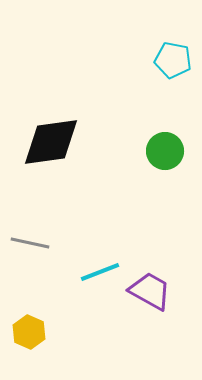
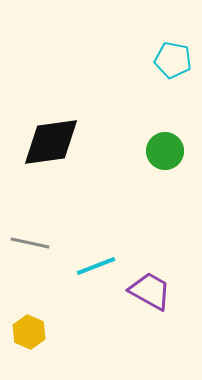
cyan line: moved 4 px left, 6 px up
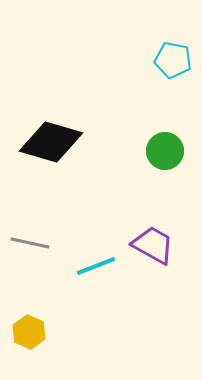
black diamond: rotated 24 degrees clockwise
purple trapezoid: moved 3 px right, 46 px up
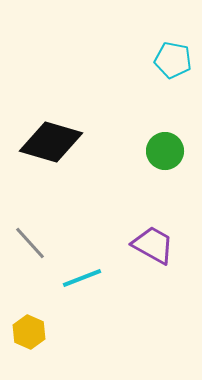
gray line: rotated 36 degrees clockwise
cyan line: moved 14 px left, 12 px down
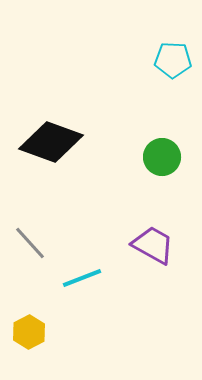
cyan pentagon: rotated 9 degrees counterclockwise
black diamond: rotated 4 degrees clockwise
green circle: moved 3 px left, 6 px down
yellow hexagon: rotated 8 degrees clockwise
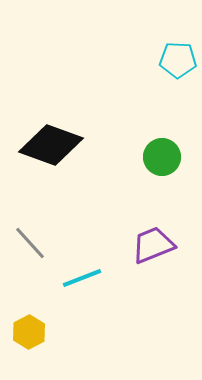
cyan pentagon: moved 5 px right
black diamond: moved 3 px down
purple trapezoid: rotated 51 degrees counterclockwise
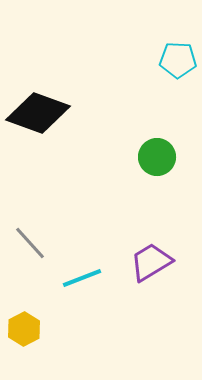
black diamond: moved 13 px left, 32 px up
green circle: moved 5 px left
purple trapezoid: moved 2 px left, 17 px down; rotated 9 degrees counterclockwise
yellow hexagon: moved 5 px left, 3 px up
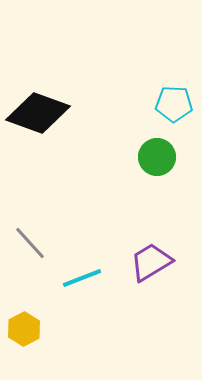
cyan pentagon: moved 4 px left, 44 px down
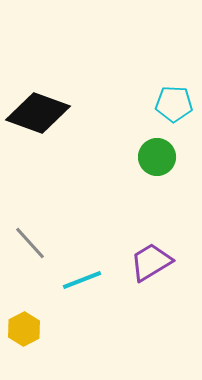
cyan line: moved 2 px down
